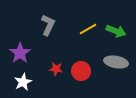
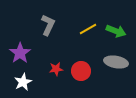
red star: rotated 16 degrees counterclockwise
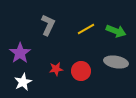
yellow line: moved 2 px left
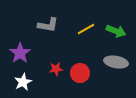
gray L-shape: rotated 75 degrees clockwise
red circle: moved 1 px left, 2 px down
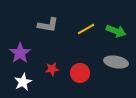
red star: moved 4 px left
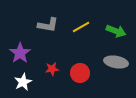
yellow line: moved 5 px left, 2 px up
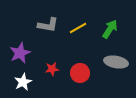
yellow line: moved 3 px left, 1 px down
green arrow: moved 6 px left, 2 px up; rotated 78 degrees counterclockwise
purple star: rotated 10 degrees clockwise
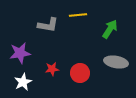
yellow line: moved 13 px up; rotated 24 degrees clockwise
purple star: rotated 15 degrees clockwise
